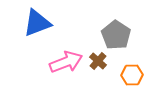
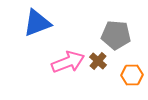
gray pentagon: rotated 28 degrees counterclockwise
pink arrow: moved 2 px right
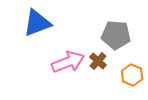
orange hexagon: rotated 25 degrees clockwise
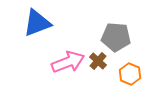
gray pentagon: moved 2 px down
orange hexagon: moved 2 px left, 1 px up
